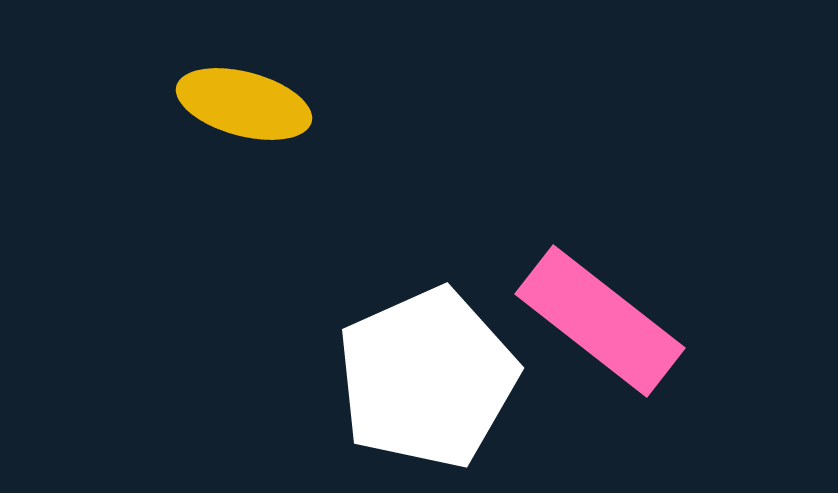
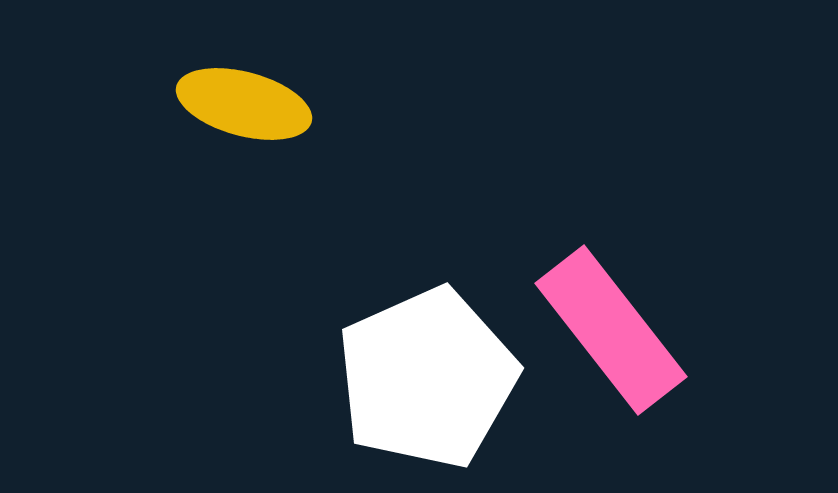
pink rectangle: moved 11 px right, 9 px down; rotated 14 degrees clockwise
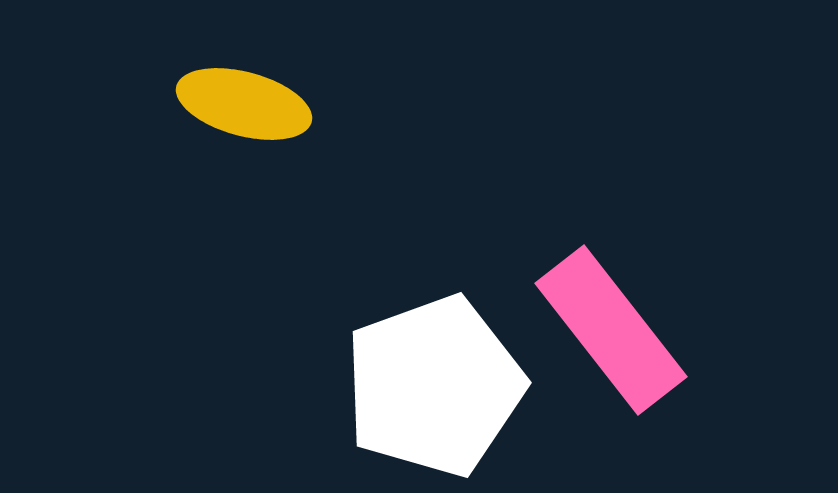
white pentagon: moved 7 px right, 8 px down; rotated 4 degrees clockwise
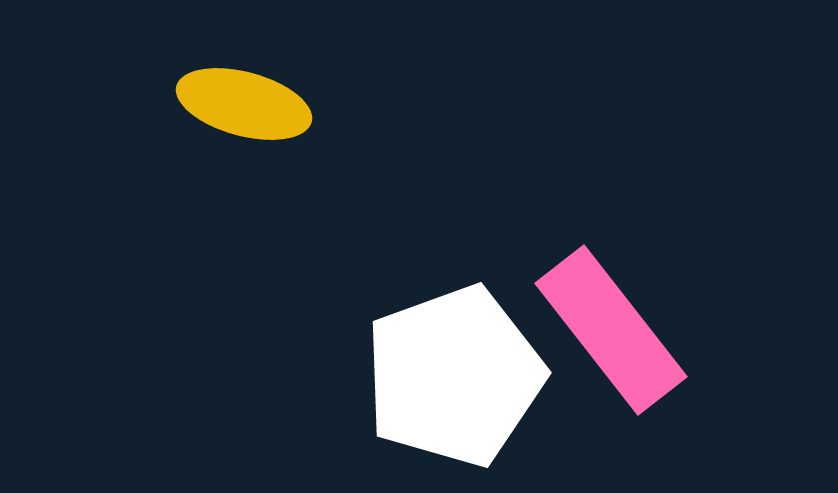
white pentagon: moved 20 px right, 10 px up
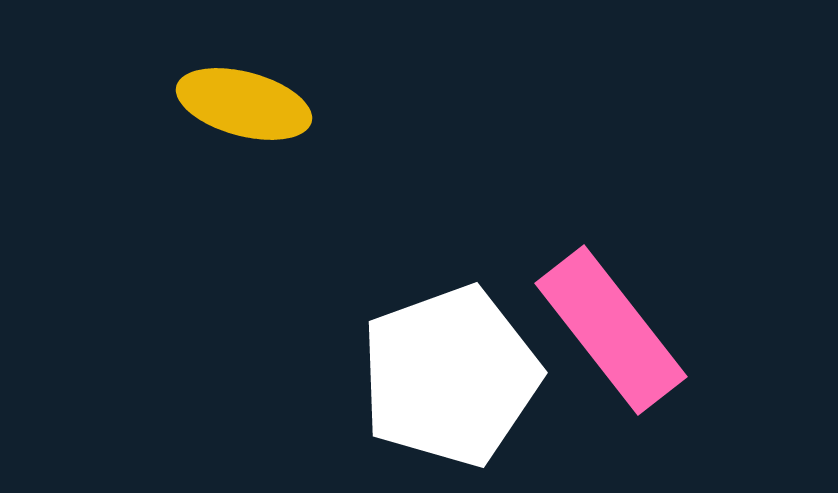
white pentagon: moved 4 px left
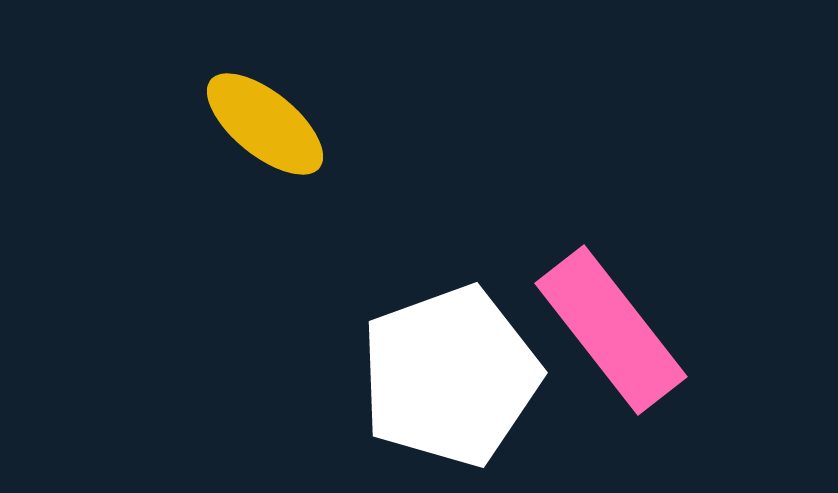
yellow ellipse: moved 21 px right, 20 px down; rotated 24 degrees clockwise
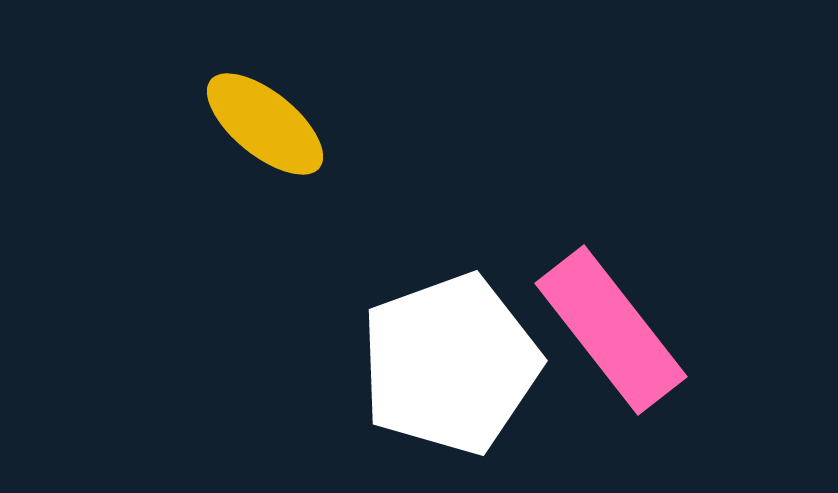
white pentagon: moved 12 px up
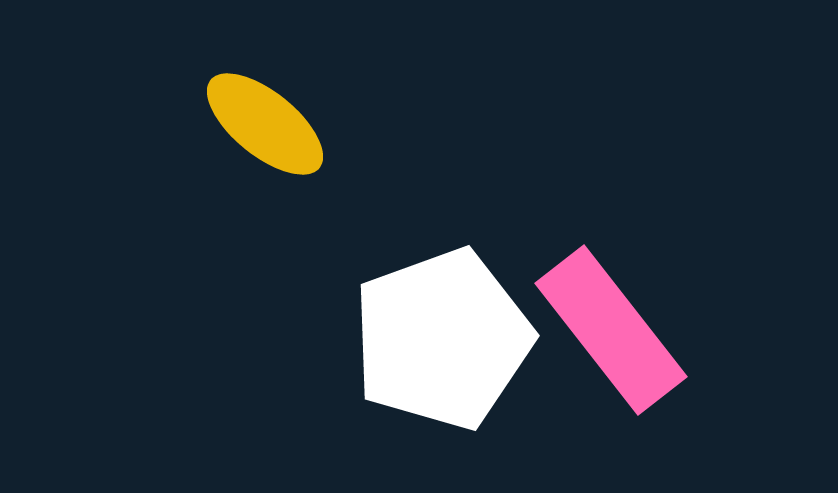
white pentagon: moved 8 px left, 25 px up
